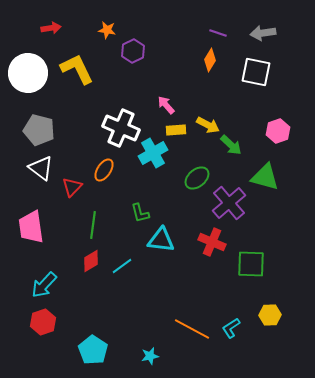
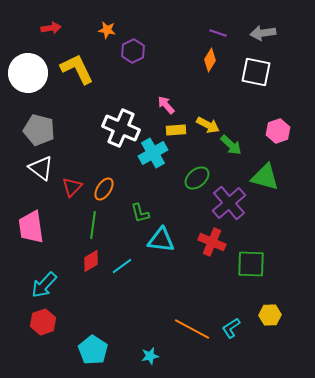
orange ellipse: moved 19 px down
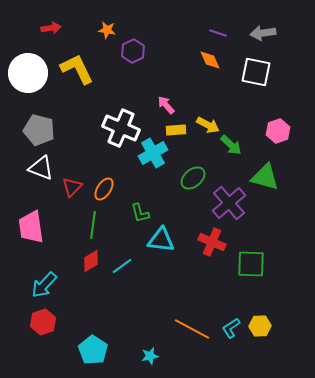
orange diamond: rotated 55 degrees counterclockwise
white triangle: rotated 16 degrees counterclockwise
green ellipse: moved 4 px left
yellow hexagon: moved 10 px left, 11 px down
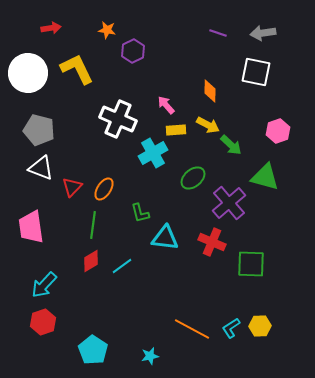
orange diamond: moved 31 px down; rotated 25 degrees clockwise
white cross: moved 3 px left, 9 px up
cyan triangle: moved 4 px right, 2 px up
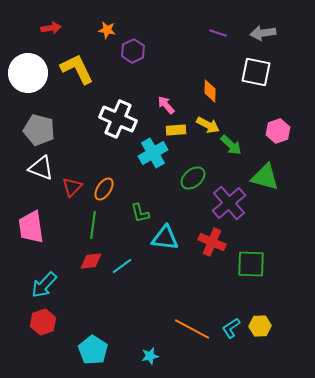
red diamond: rotated 25 degrees clockwise
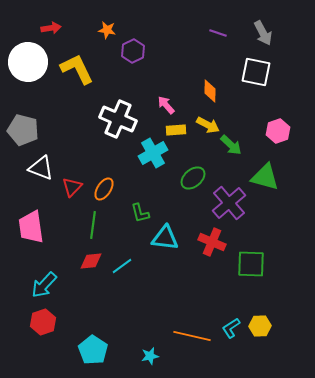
gray arrow: rotated 110 degrees counterclockwise
white circle: moved 11 px up
gray pentagon: moved 16 px left
orange line: moved 7 px down; rotated 15 degrees counterclockwise
